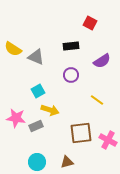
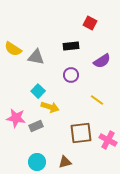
gray triangle: rotated 12 degrees counterclockwise
cyan square: rotated 16 degrees counterclockwise
yellow arrow: moved 3 px up
brown triangle: moved 2 px left
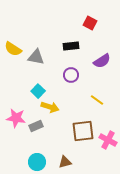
brown square: moved 2 px right, 2 px up
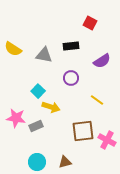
gray triangle: moved 8 px right, 2 px up
purple circle: moved 3 px down
yellow arrow: moved 1 px right
pink cross: moved 1 px left
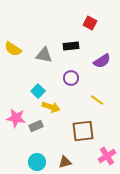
pink cross: moved 16 px down; rotated 30 degrees clockwise
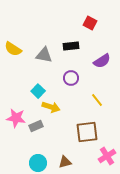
yellow line: rotated 16 degrees clockwise
brown square: moved 4 px right, 1 px down
cyan circle: moved 1 px right, 1 px down
